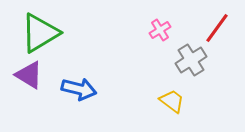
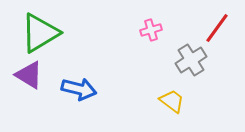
pink cross: moved 9 px left; rotated 15 degrees clockwise
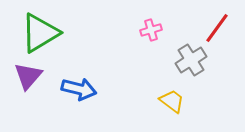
purple triangle: moved 1 px left, 1 px down; rotated 40 degrees clockwise
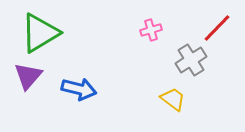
red line: rotated 8 degrees clockwise
yellow trapezoid: moved 1 px right, 2 px up
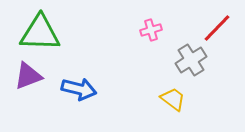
green triangle: rotated 33 degrees clockwise
purple triangle: rotated 28 degrees clockwise
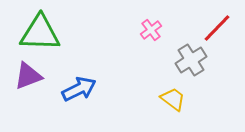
pink cross: rotated 20 degrees counterclockwise
blue arrow: rotated 40 degrees counterclockwise
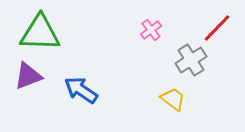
blue arrow: moved 2 px right, 1 px down; rotated 120 degrees counterclockwise
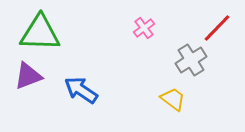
pink cross: moved 7 px left, 2 px up
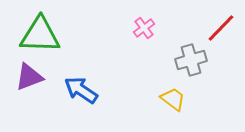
red line: moved 4 px right
green triangle: moved 2 px down
gray cross: rotated 16 degrees clockwise
purple triangle: moved 1 px right, 1 px down
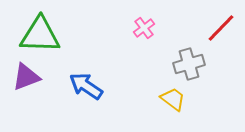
gray cross: moved 2 px left, 4 px down
purple triangle: moved 3 px left
blue arrow: moved 5 px right, 4 px up
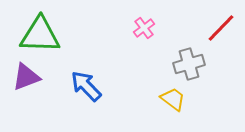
blue arrow: rotated 12 degrees clockwise
